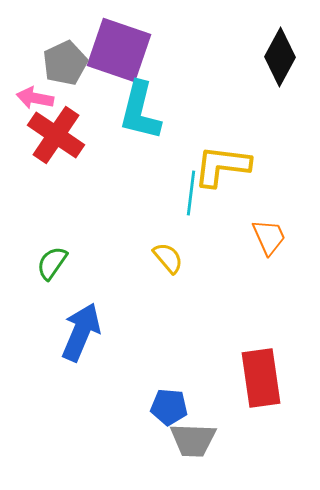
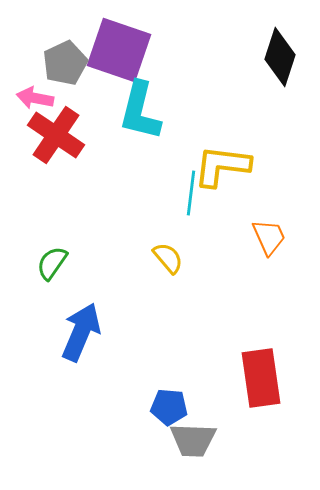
black diamond: rotated 10 degrees counterclockwise
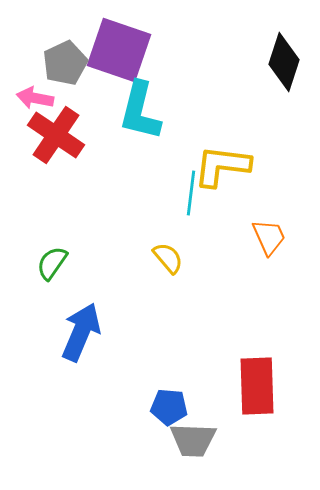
black diamond: moved 4 px right, 5 px down
red rectangle: moved 4 px left, 8 px down; rotated 6 degrees clockwise
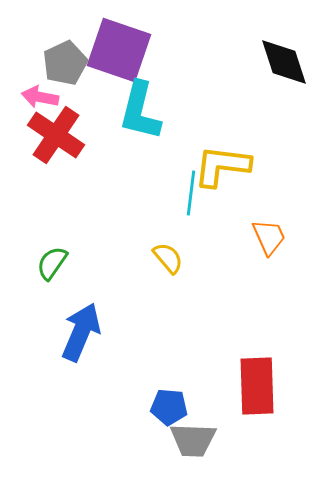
black diamond: rotated 36 degrees counterclockwise
pink arrow: moved 5 px right, 1 px up
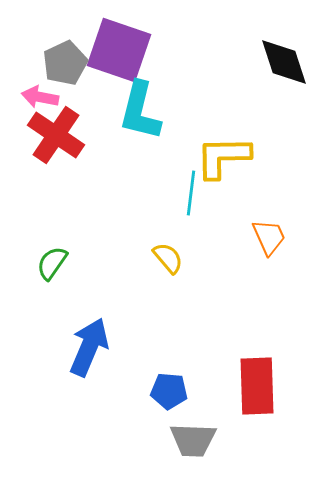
yellow L-shape: moved 1 px right, 9 px up; rotated 8 degrees counterclockwise
blue arrow: moved 8 px right, 15 px down
blue pentagon: moved 16 px up
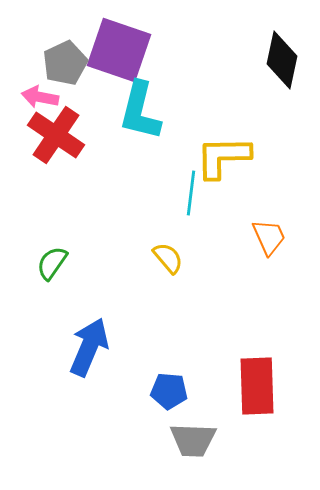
black diamond: moved 2 px left, 2 px up; rotated 30 degrees clockwise
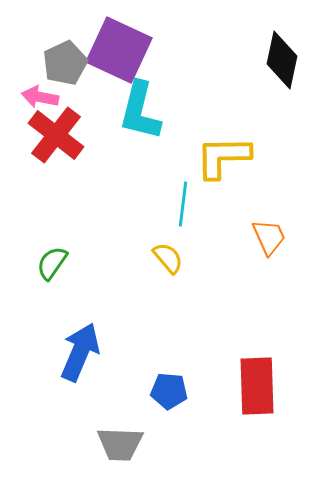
purple square: rotated 6 degrees clockwise
red cross: rotated 4 degrees clockwise
cyan line: moved 8 px left, 11 px down
blue arrow: moved 9 px left, 5 px down
gray trapezoid: moved 73 px left, 4 px down
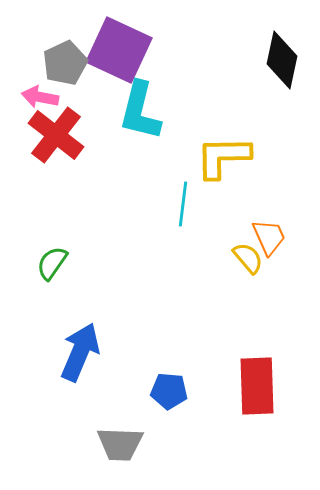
yellow semicircle: moved 80 px right
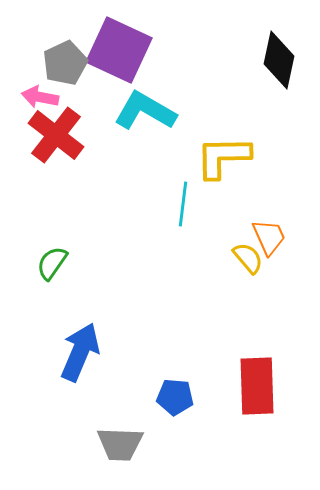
black diamond: moved 3 px left
cyan L-shape: moved 5 px right; rotated 106 degrees clockwise
blue pentagon: moved 6 px right, 6 px down
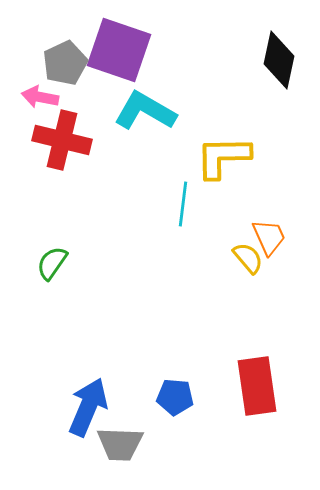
purple square: rotated 6 degrees counterclockwise
red cross: moved 6 px right, 5 px down; rotated 24 degrees counterclockwise
blue arrow: moved 8 px right, 55 px down
red rectangle: rotated 6 degrees counterclockwise
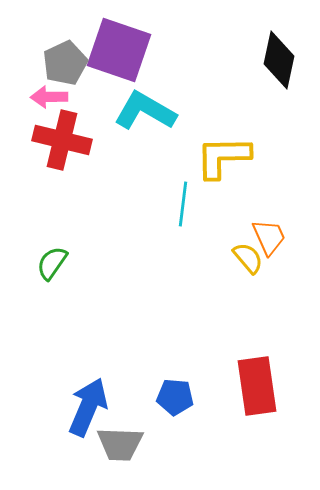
pink arrow: moved 9 px right; rotated 12 degrees counterclockwise
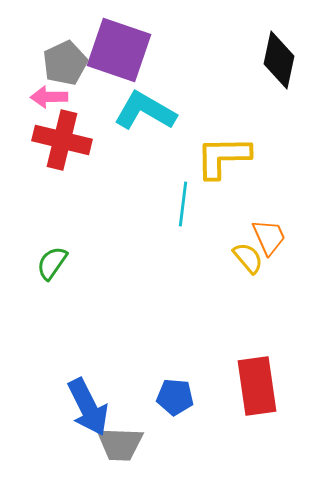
blue arrow: rotated 130 degrees clockwise
